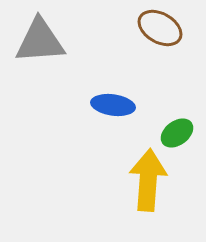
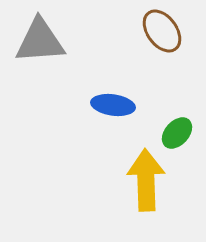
brown ellipse: moved 2 px right, 3 px down; rotated 24 degrees clockwise
green ellipse: rotated 12 degrees counterclockwise
yellow arrow: moved 2 px left; rotated 6 degrees counterclockwise
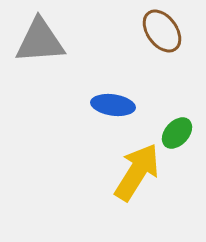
yellow arrow: moved 9 px left, 8 px up; rotated 34 degrees clockwise
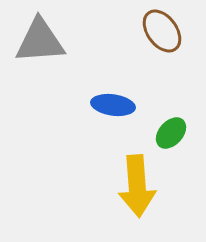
green ellipse: moved 6 px left
yellow arrow: moved 14 px down; rotated 144 degrees clockwise
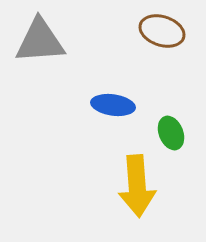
brown ellipse: rotated 36 degrees counterclockwise
green ellipse: rotated 64 degrees counterclockwise
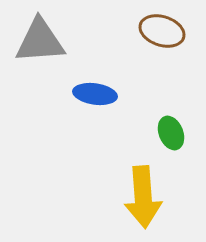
blue ellipse: moved 18 px left, 11 px up
yellow arrow: moved 6 px right, 11 px down
